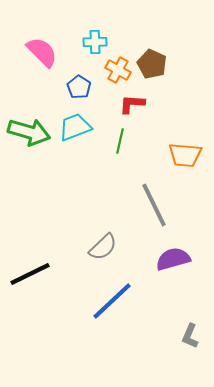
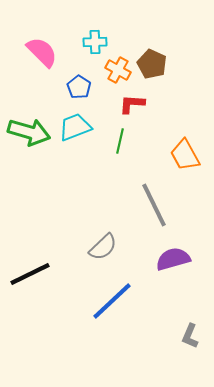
orange trapezoid: rotated 56 degrees clockwise
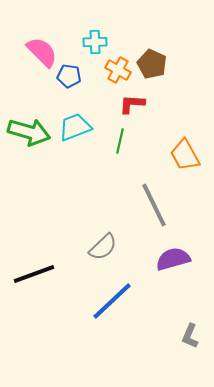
blue pentagon: moved 10 px left, 11 px up; rotated 25 degrees counterclockwise
black line: moved 4 px right; rotated 6 degrees clockwise
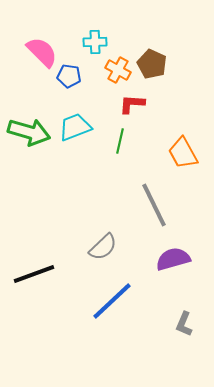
orange trapezoid: moved 2 px left, 2 px up
gray L-shape: moved 6 px left, 12 px up
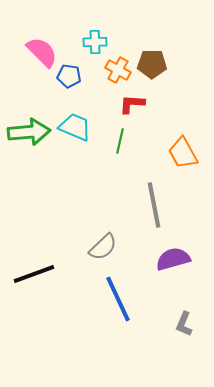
brown pentagon: rotated 24 degrees counterclockwise
cyan trapezoid: rotated 44 degrees clockwise
green arrow: rotated 21 degrees counterclockwise
gray line: rotated 15 degrees clockwise
blue line: moved 6 px right, 2 px up; rotated 72 degrees counterclockwise
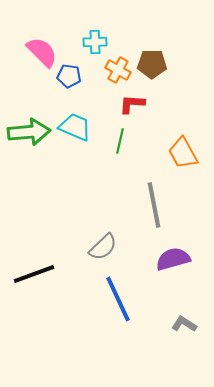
gray L-shape: rotated 100 degrees clockwise
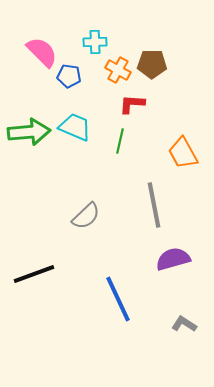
gray semicircle: moved 17 px left, 31 px up
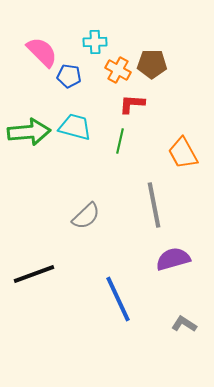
cyan trapezoid: rotated 8 degrees counterclockwise
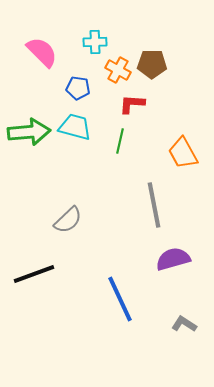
blue pentagon: moved 9 px right, 12 px down
gray semicircle: moved 18 px left, 4 px down
blue line: moved 2 px right
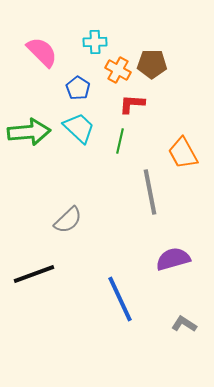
blue pentagon: rotated 25 degrees clockwise
cyan trapezoid: moved 4 px right, 1 px down; rotated 28 degrees clockwise
gray line: moved 4 px left, 13 px up
